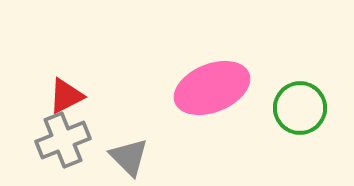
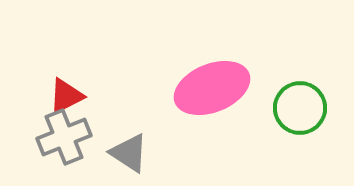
gray cross: moved 1 px right, 3 px up
gray triangle: moved 4 px up; rotated 12 degrees counterclockwise
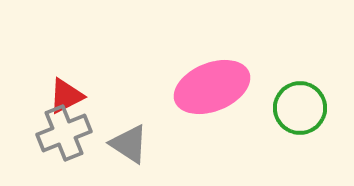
pink ellipse: moved 1 px up
gray cross: moved 4 px up
gray triangle: moved 9 px up
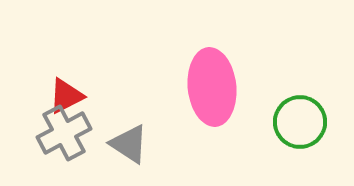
pink ellipse: rotated 74 degrees counterclockwise
green circle: moved 14 px down
gray cross: rotated 6 degrees counterclockwise
